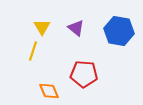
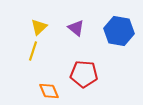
yellow triangle: moved 3 px left; rotated 18 degrees clockwise
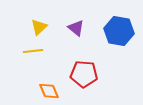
yellow line: rotated 66 degrees clockwise
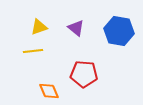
yellow triangle: rotated 24 degrees clockwise
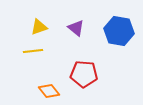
orange diamond: rotated 15 degrees counterclockwise
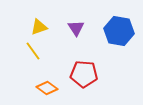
purple triangle: rotated 18 degrees clockwise
yellow line: rotated 60 degrees clockwise
orange diamond: moved 2 px left, 3 px up; rotated 15 degrees counterclockwise
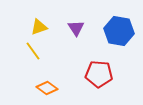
red pentagon: moved 15 px right
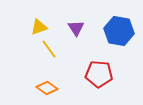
yellow line: moved 16 px right, 2 px up
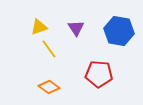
orange diamond: moved 2 px right, 1 px up
